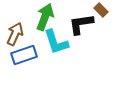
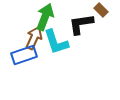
brown arrow: moved 19 px right, 4 px down
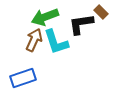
brown rectangle: moved 2 px down
green arrow: rotated 132 degrees counterclockwise
brown arrow: moved 2 px down
blue rectangle: moved 1 px left, 23 px down
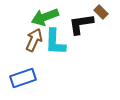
cyan L-shape: moved 1 px left; rotated 20 degrees clockwise
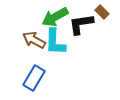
brown rectangle: moved 1 px right
green arrow: moved 10 px right; rotated 8 degrees counterclockwise
brown arrow: rotated 85 degrees counterclockwise
blue rectangle: moved 11 px right; rotated 40 degrees counterclockwise
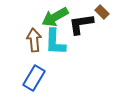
brown arrow: rotated 55 degrees clockwise
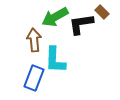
cyan L-shape: moved 18 px down
blue rectangle: rotated 10 degrees counterclockwise
